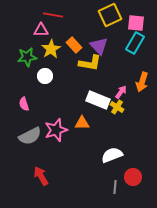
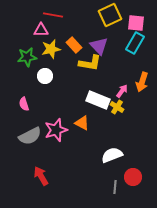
yellow star: rotated 18 degrees clockwise
pink arrow: moved 1 px right, 1 px up
orange triangle: rotated 28 degrees clockwise
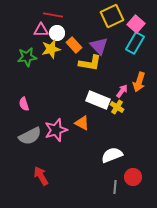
yellow square: moved 2 px right, 1 px down
pink square: moved 1 px down; rotated 36 degrees clockwise
white circle: moved 12 px right, 43 px up
orange arrow: moved 3 px left
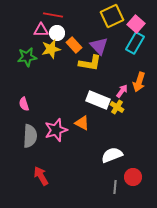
gray semicircle: rotated 60 degrees counterclockwise
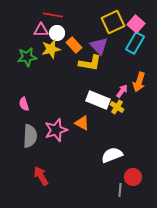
yellow square: moved 1 px right, 6 px down
gray line: moved 5 px right, 3 px down
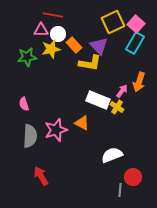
white circle: moved 1 px right, 1 px down
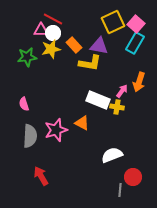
red line: moved 4 px down; rotated 18 degrees clockwise
white circle: moved 5 px left, 1 px up
purple triangle: rotated 36 degrees counterclockwise
yellow cross: rotated 24 degrees counterclockwise
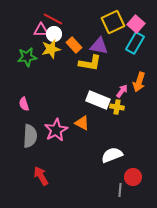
white circle: moved 1 px right, 1 px down
pink star: rotated 10 degrees counterclockwise
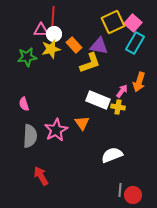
red line: moved 3 px up; rotated 66 degrees clockwise
pink square: moved 3 px left, 1 px up
yellow L-shape: rotated 30 degrees counterclockwise
yellow cross: moved 1 px right
orange triangle: rotated 28 degrees clockwise
red circle: moved 18 px down
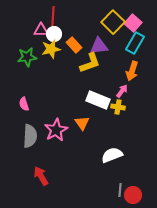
yellow square: rotated 20 degrees counterclockwise
purple triangle: rotated 18 degrees counterclockwise
orange arrow: moved 7 px left, 11 px up
